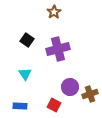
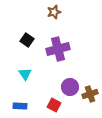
brown star: rotated 16 degrees clockwise
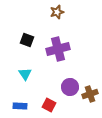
brown star: moved 3 px right
black square: rotated 16 degrees counterclockwise
red square: moved 5 px left
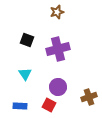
purple circle: moved 12 px left
brown cross: moved 1 px left, 3 px down
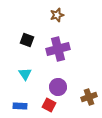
brown star: moved 3 px down
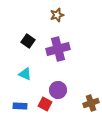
black square: moved 1 px right, 1 px down; rotated 16 degrees clockwise
cyan triangle: rotated 32 degrees counterclockwise
purple circle: moved 3 px down
brown cross: moved 2 px right, 6 px down
red square: moved 4 px left, 1 px up
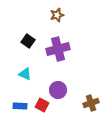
red square: moved 3 px left, 1 px down
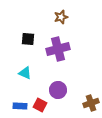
brown star: moved 4 px right, 2 px down
black square: moved 2 px up; rotated 32 degrees counterclockwise
cyan triangle: moved 1 px up
red square: moved 2 px left
